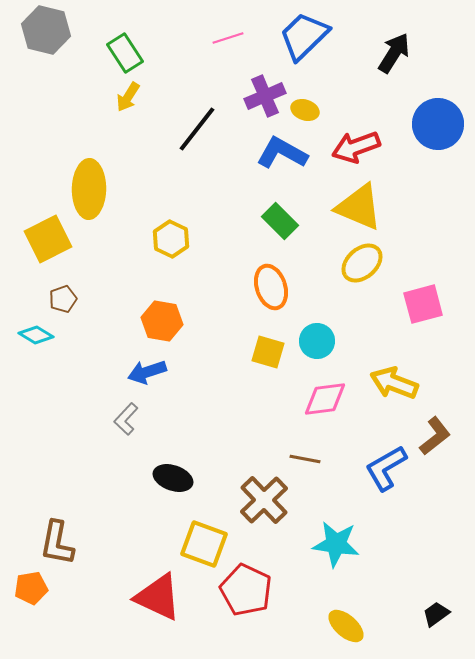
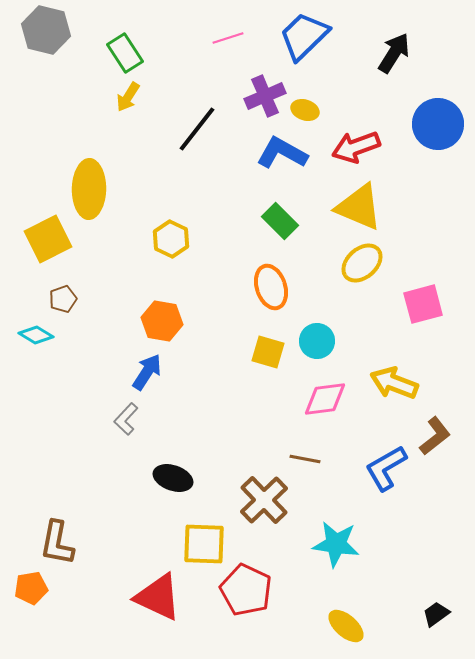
blue arrow at (147, 372): rotated 141 degrees clockwise
yellow square at (204, 544): rotated 18 degrees counterclockwise
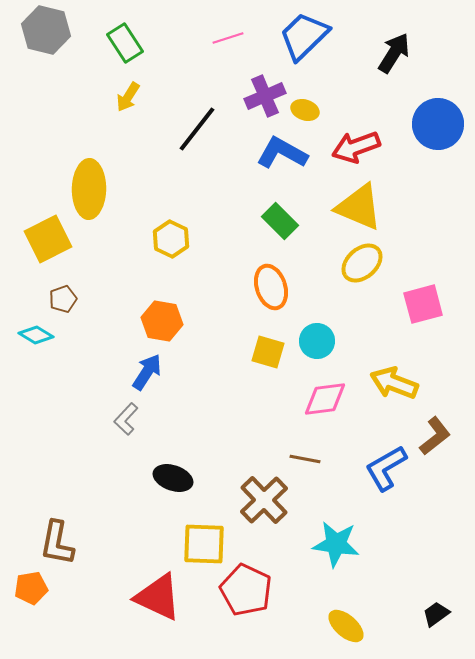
green rectangle at (125, 53): moved 10 px up
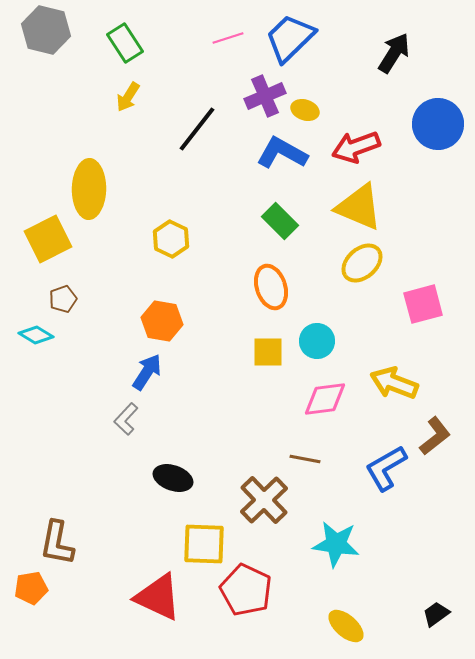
blue trapezoid at (304, 36): moved 14 px left, 2 px down
yellow square at (268, 352): rotated 16 degrees counterclockwise
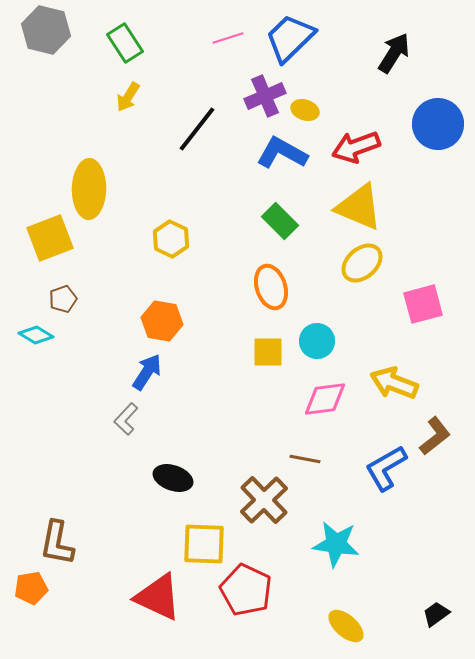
yellow square at (48, 239): moved 2 px right, 1 px up; rotated 6 degrees clockwise
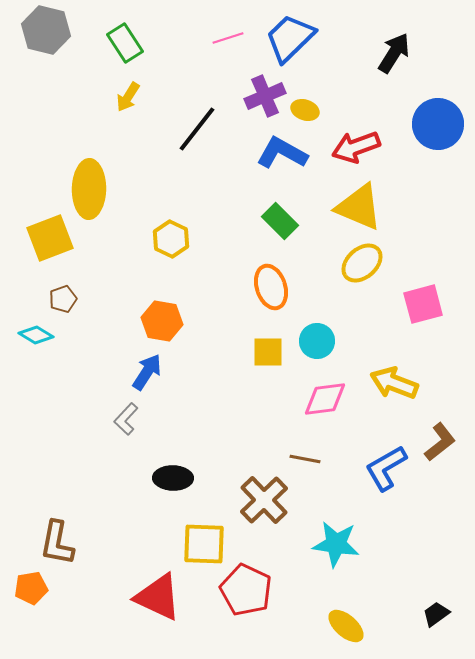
brown L-shape at (435, 436): moved 5 px right, 6 px down
black ellipse at (173, 478): rotated 18 degrees counterclockwise
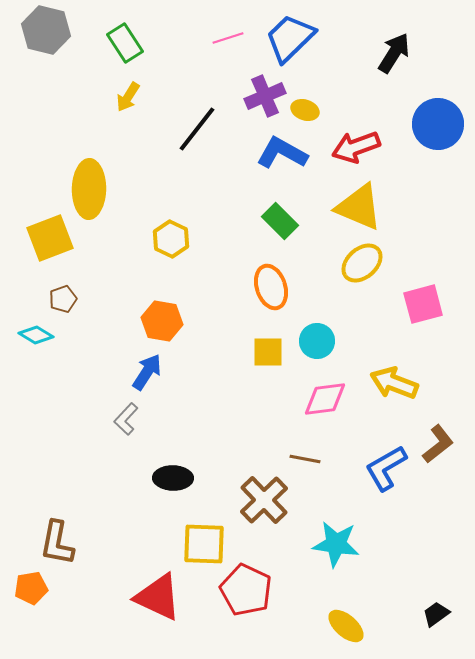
brown L-shape at (440, 442): moved 2 px left, 2 px down
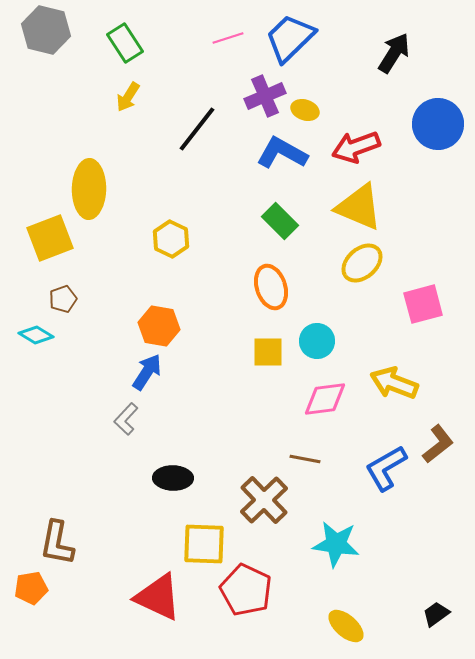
orange hexagon at (162, 321): moved 3 px left, 5 px down
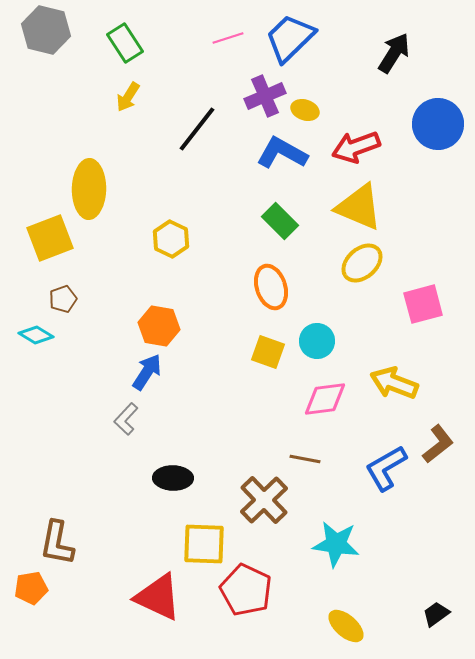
yellow square at (268, 352): rotated 20 degrees clockwise
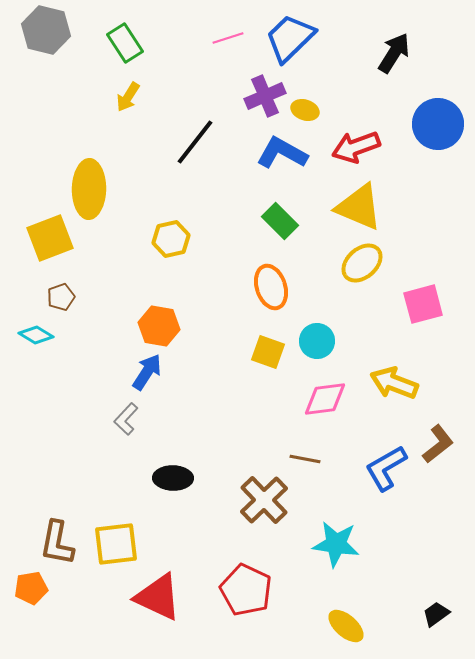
black line at (197, 129): moved 2 px left, 13 px down
yellow hexagon at (171, 239): rotated 21 degrees clockwise
brown pentagon at (63, 299): moved 2 px left, 2 px up
yellow square at (204, 544): moved 88 px left; rotated 9 degrees counterclockwise
